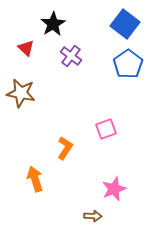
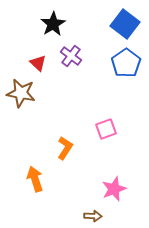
red triangle: moved 12 px right, 15 px down
blue pentagon: moved 2 px left, 1 px up
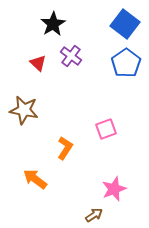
brown star: moved 3 px right, 17 px down
orange arrow: rotated 35 degrees counterclockwise
brown arrow: moved 1 px right, 1 px up; rotated 36 degrees counterclockwise
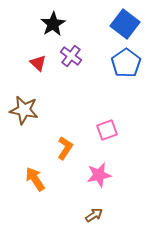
pink square: moved 1 px right, 1 px down
orange arrow: rotated 20 degrees clockwise
pink star: moved 15 px left, 14 px up; rotated 10 degrees clockwise
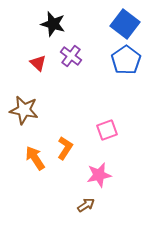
black star: rotated 25 degrees counterclockwise
blue pentagon: moved 3 px up
orange arrow: moved 21 px up
brown arrow: moved 8 px left, 10 px up
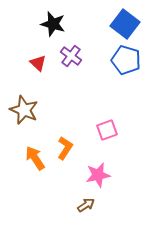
blue pentagon: rotated 20 degrees counterclockwise
brown star: rotated 12 degrees clockwise
pink star: moved 1 px left
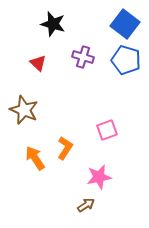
purple cross: moved 12 px right, 1 px down; rotated 20 degrees counterclockwise
pink star: moved 1 px right, 2 px down
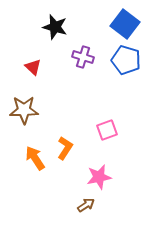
black star: moved 2 px right, 3 px down
red triangle: moved 5 px left, 4 px down
brown star: rotated 24 degrees counterclockwise
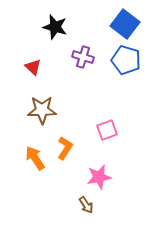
brown star: moved 18 px right
brown arrow: rotated 90 degrees clockwise
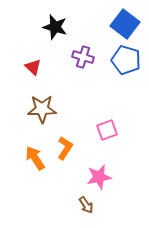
brown star: moved 1 px up
